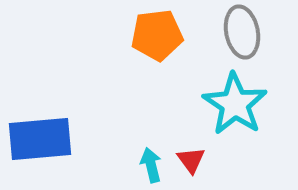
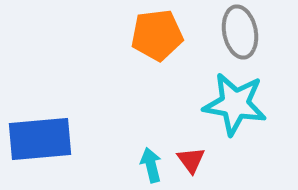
gray ellipse: moved 2 px left
cyan star: rotated 24 degrees counterclockwise
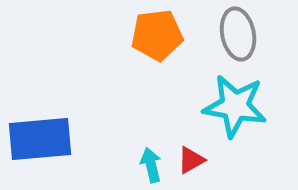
gray ellipse: moved 2 px left, 2 px down
cyan star: moved 2 px down
red triangle: rotated 36 degrees clockwise
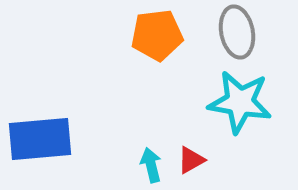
gray ellipse: moved 1 px left, 2 px up
cyan star: moved 5 px right, 4 px up
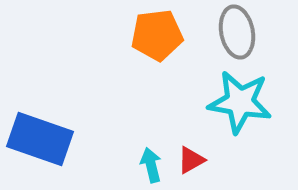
blue rectangle: rotated 24 degrees clockwise
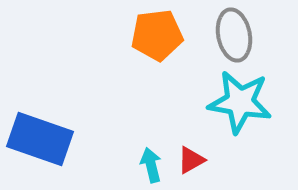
gray ellipse: moved 3 px left, 3 px down
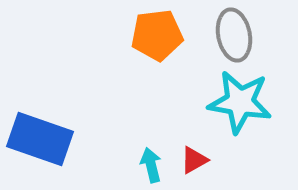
red triangle: moved 3 px right
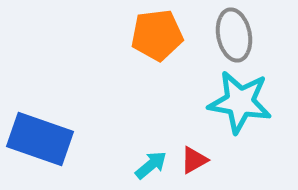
cyan arrow: rotated 64 degrees clockwise
